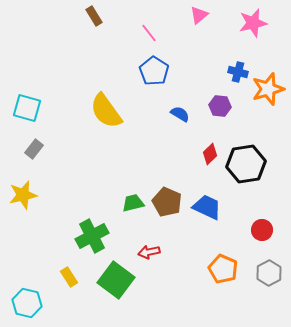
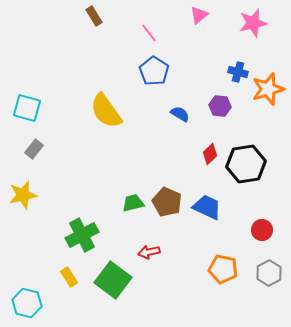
green cross: moved 10 px left, 1 px up
orange pentagon: rotated 12 degrees counterclockwise
green square: moved 3 px left
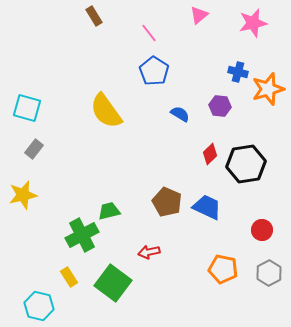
green trapezoid: moved 24 px left, 8 px down
green square: moved 3 px down
cyan hexagon: moved 12 px right, 3 px down
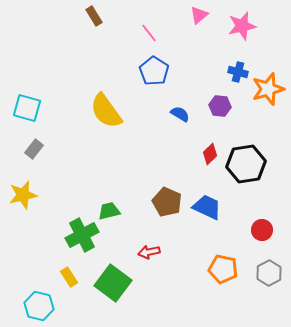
pink star: moved 11 px left, 3 px down
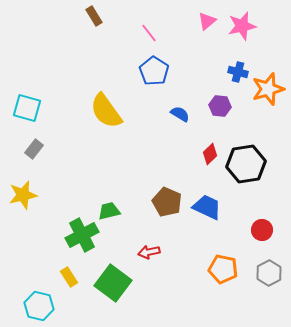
pink triangle: moved 8 px right, 6 px down
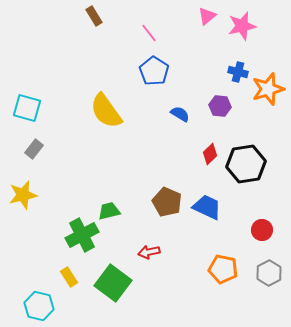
pink triangle: moved 5 px up
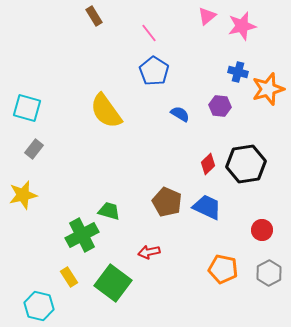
red diamond: moved 2 px left, 10 px down
green trapezoid: rotated 30 degrees clockwise
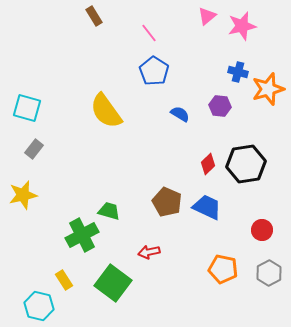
yellow rectangle: moved 5 px left, 3 px down
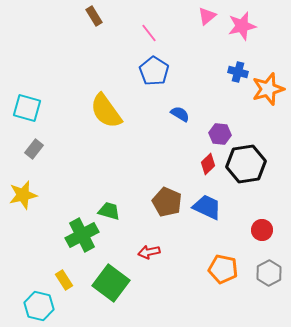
purple hexagon: moved 28 px down
green square: moved 2 px left
